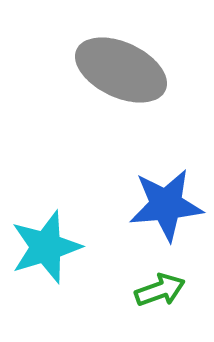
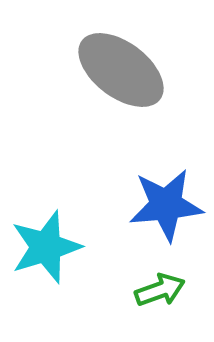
gray ellipse: rotated 12 degrees clockwise
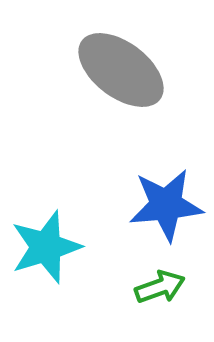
green arrow: moved 3 px up
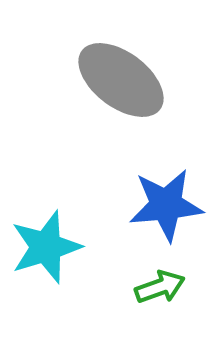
gray ellipse: moved 10 px down
